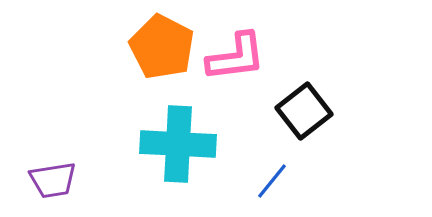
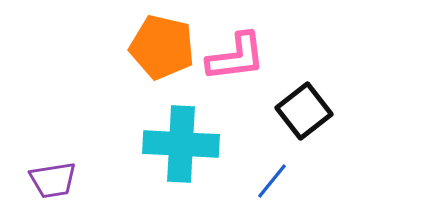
orange pentagon: rotated 14 degrees counterclockwise
cyan cross: moved 3 px right
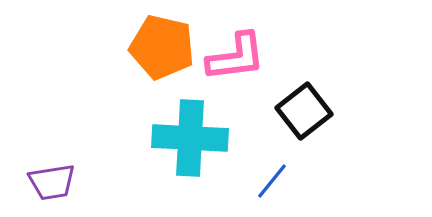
cyan cross: moved 9 px right, 6 px up
purple trapezoid: moved 1 px left, 2 px down
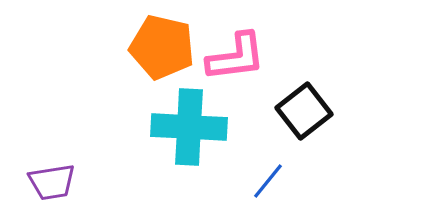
cyan cross: moved 1 px left, 11 px up
blue line: moved 4 px left
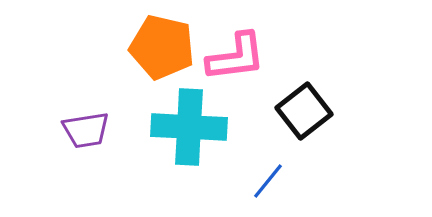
purple trapezoid: moved 34 px right, 52 px up
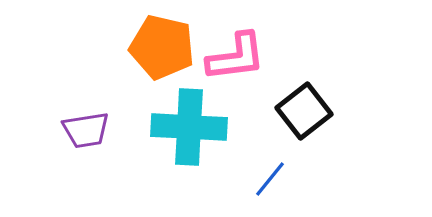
blue line: moved 2 px right, 2 px up
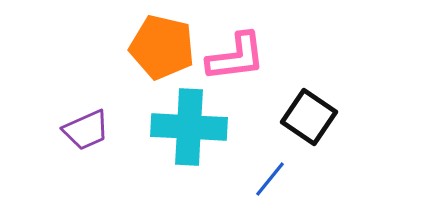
black square: moved 5 px right, 6 px down; rotated 18 degrees counterclockwise
purple trapezoid: rotated 15 degrees counterclockwise
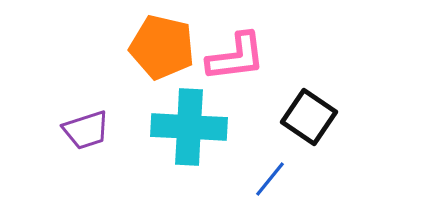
purple trapezoid: rotated 6 degrees clockwise
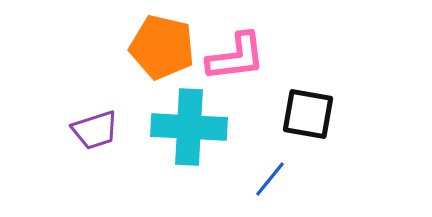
black square: moved 1 px left, 3 px up; rotated 24 degrees counterclockwise
purple trapezoid: moved 9 px right
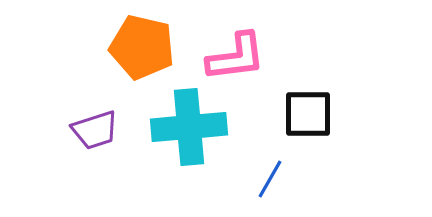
orange pentagon: moved 20 px left
black square: rotated 10 degrees counterclockwise
cyan cross: rotated 8 degrees counterclockwise
blue line: rotated 9 degrees counterclockwise
